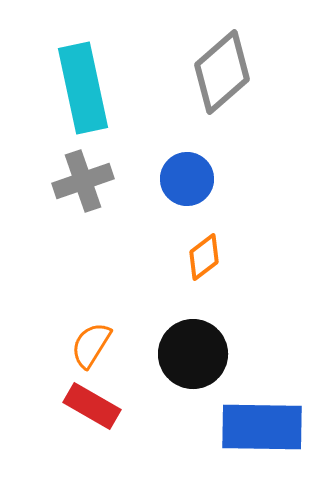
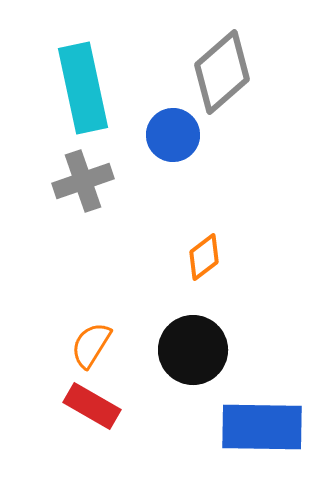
blue circle: moved 14 px left, 44 px up
black circle: moved 4 px up
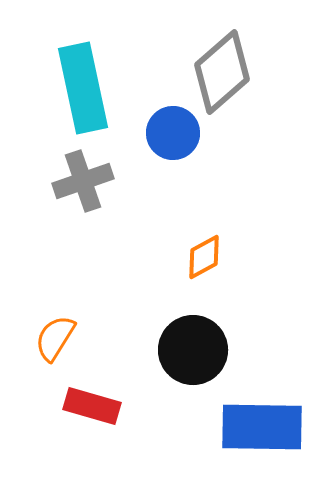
blue circle: moved 2 px up
orange diamond: rotated 9 degrees clockwise
orange semicircle: moved 36 px left, 7 px up
red rectangle: rotated 14 degrees counterclockwise
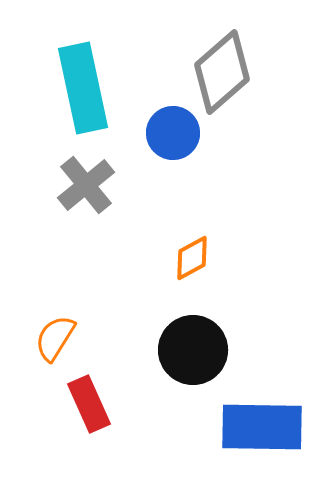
gray cross: moved 3 px right, 4 px down; rotated 20 degrees counterclockwise
orange diamond: moved 12 px left, 1 px down
red rectangle: moved 3 px left, 2 px up; rotated 50 degrees clockwise
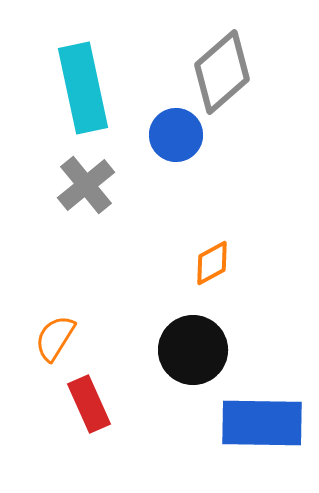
blue circle: moved 3 px right, 2 px down
orange diamond: moved 20 px right, 5 px down
blue rectangle: moved 4 px up
